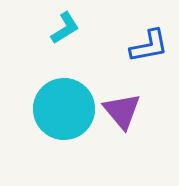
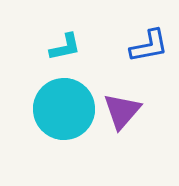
cyan L-shape: moved 19 px down; rotated 20 degrees clockwise
purple triangle: rotated 21 degrees clockwise
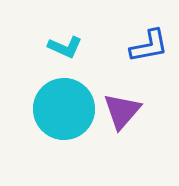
cyan L-shape: rotated 36 degrees clockwise
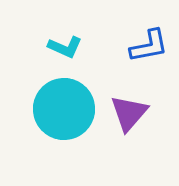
purple triangle: moved 7 px right, 2 px down
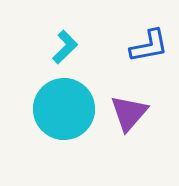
cyan L-shape: rotated 68 degrees counterclockwise
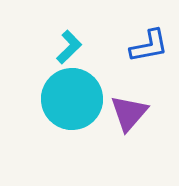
cyan L-shape: moved 4 px right
cyan circle: moved 8 px right, 10 px up
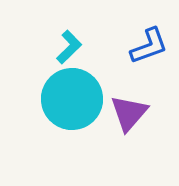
blue L-shape: rotated 9 degrees counterclockwise
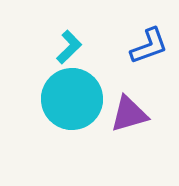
purple triangle: moved 1 px down; rotated 33 degrees clockwise
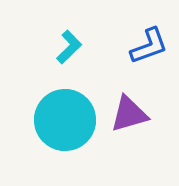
cyan circle: moved 7 px left, 21 px down
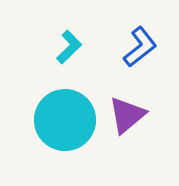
blue L-shape: moved 9 px left, 1 px down; rotated 18 degrees counterclockwise
purple triangle: moved 2 px left, 1 px down; rotated 24 degrees counterclockwise
